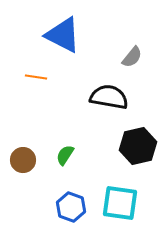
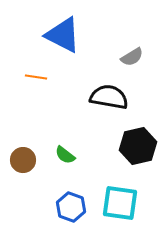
gray semicircle: rotated 20 degrees clockwise
green semicircle: rotated 85 degrees counterclockwise
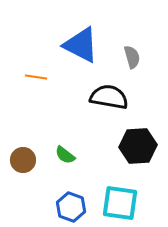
blue triangle: moved 18 px right, 10 px down
gray semicircle: rotated 75 degrees counterclockwise
black hexagon: rotated 9 degrees clockwise
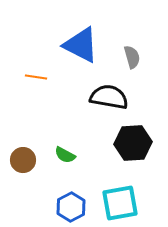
black hexagon: moved 5 px left, 3 px up
green semicircle: rotated 10 degrees counterclockwise
cyan square: rotated 18 degrees counterclockwise
blue hexagon: rotated 12 degrees clockwise
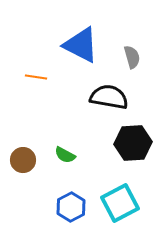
cyan square: rotated 18 degrees counterclockwise
